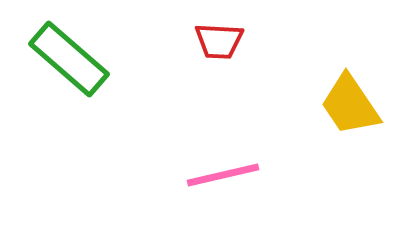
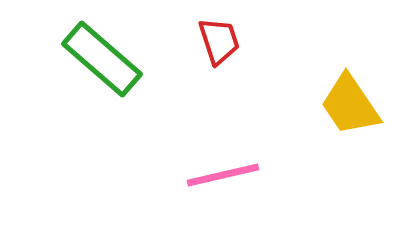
red trapezoid: rotated 111 degrees counterclockwise
green rectangle: moved 33 px right
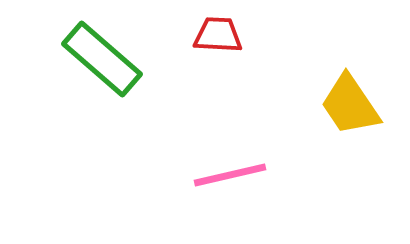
red trapezoid: moved 1 px left, 6 px up; rotated 69 degrees counterclockwise
pink line: moved 7 px right
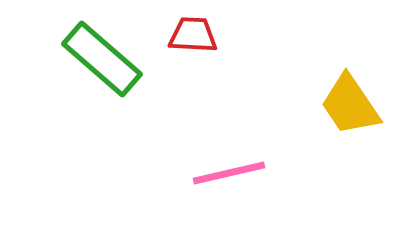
red trapezoid: moved 25 px left
pink line: moved 1 px left, 2 px up
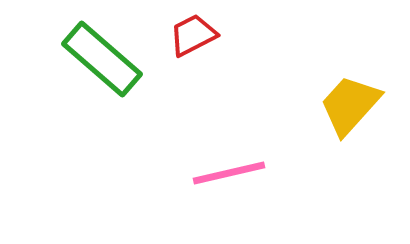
red trapezoid: rotated 30 degrees counterclockwise
yellow trapezoid: rotated 76 degrees clockwise
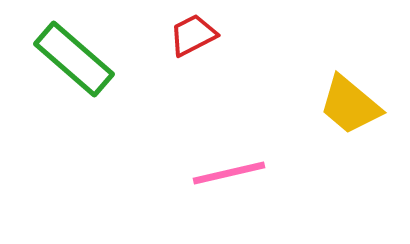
green rectangle: moved 28 px left
yellow trapezoid: rotated 92 degrees counterclockwise
